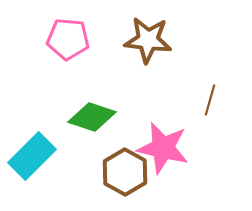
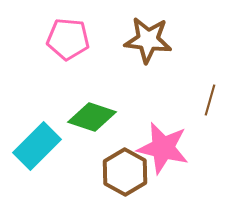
cyan rectangle: moved 5 px right, 10 px up
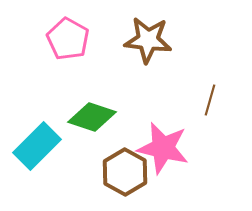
pink pentagon: rotated 24 degrees clockwise
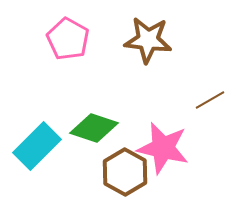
brown line: rotated 44 degrees clockwise
green diamond: moved 2 px right, 11 px down
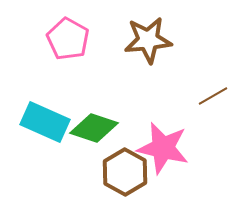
brown star: rotated 12 degrees counterclockwise
brown line: moved 3 px right, 4 px up
cyan rectangle: moved 8 px right, 24 px up; rotated 69 degrees clockwise
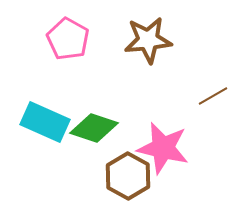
brown hexagon: moved 3 px right, 4 px down
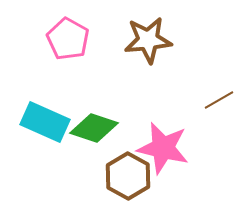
brown line: moved 6 px right, 4 px down
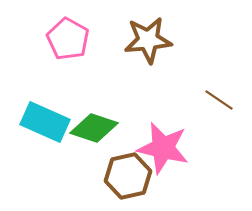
brown line: rotated 64 degrees clockwise
brown hexagon: rotated 18 degrees clockwise
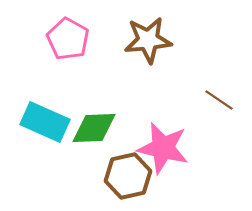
green diamond: rotated 21 degrees counterclockwise
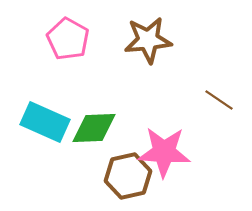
pink star: moved 1 px right, 4 px down; rotated 10 degrees counterclockwise
